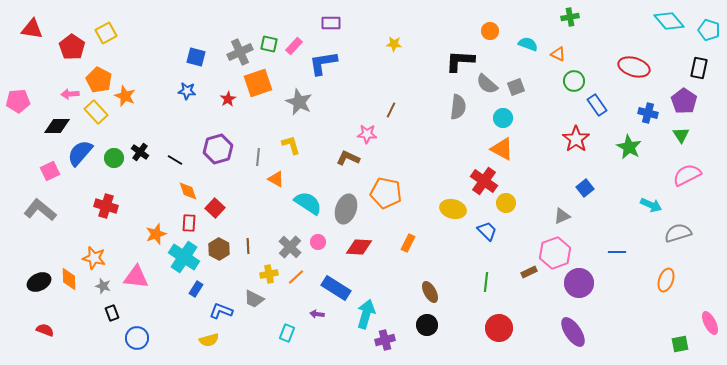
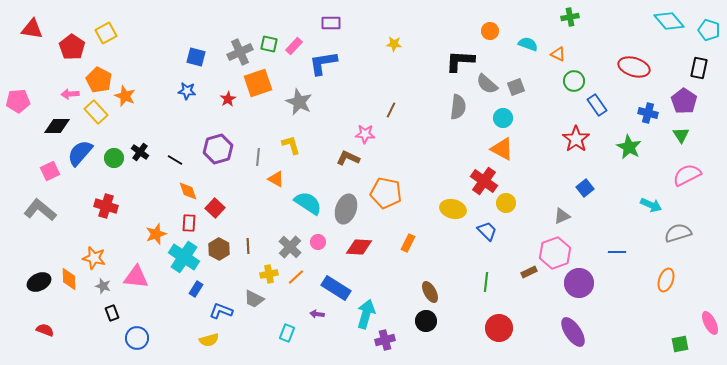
pink star at (367, 134): moved 2 px left
black circle at (427, 325): moved 1 px left, 4 px up
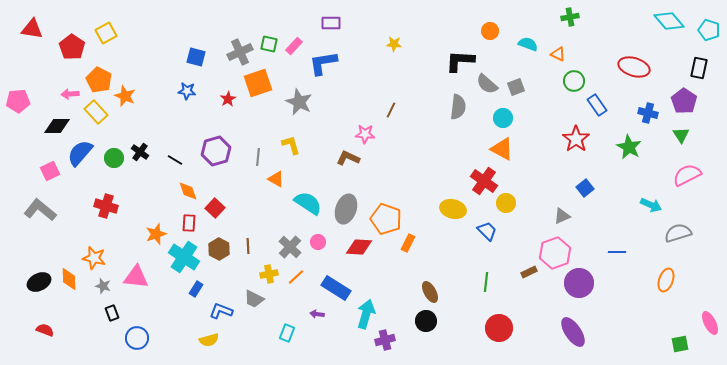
purple hexagon at (218, 149): moved 2 px left, 2 px down
orange pentagon at (386, 193): moved 26 px down; rotated 8 degrees clockwise
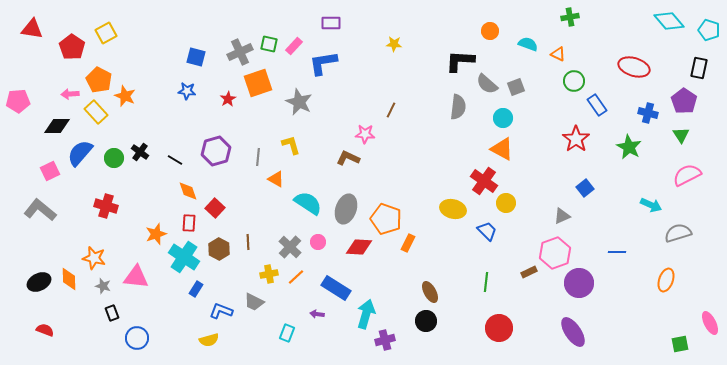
brown line at (248, 246): moved 4 px up
gray trapezoid at (254, 299): moved 3 px down
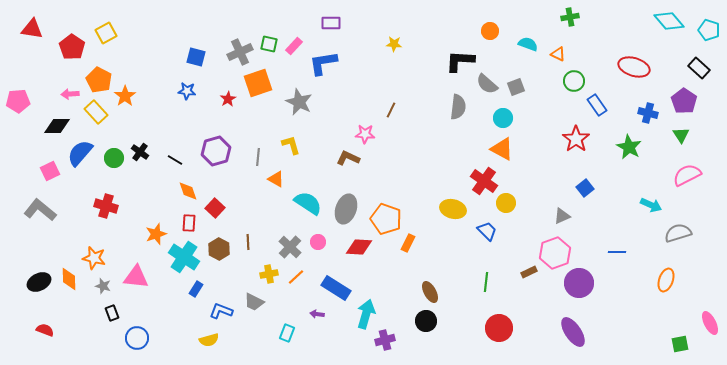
black rectangle at (699, 68): rotated 60 degrees counterclockwise
orange star at (125, 96): rotated 15 degrees clockwise
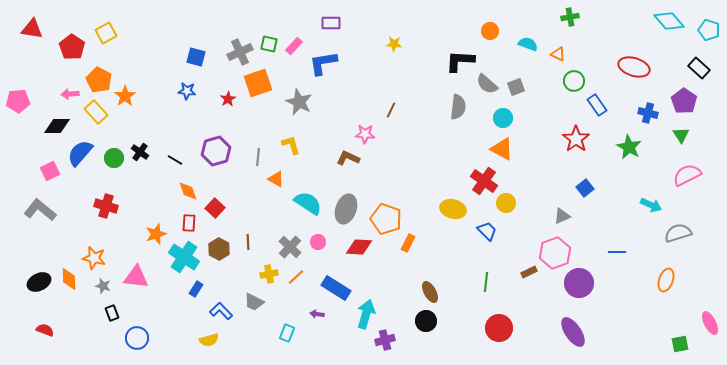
blue L-shape at (221, 311): rotated 25 degrees clockwise
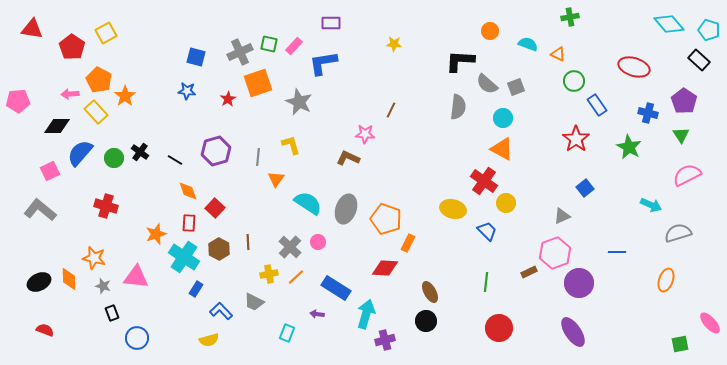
cyan diamond at (669, 21): moved 3 px down
black rectangle at (699, 68): moved 8 px up
orange triangle at (276, 179): rotated 36 degrees clockwise
red diamond at (359, 247): moved 26 px right, 21 px down
pink ellipse at (710, 323): rotated 15 degrees counterclockwise
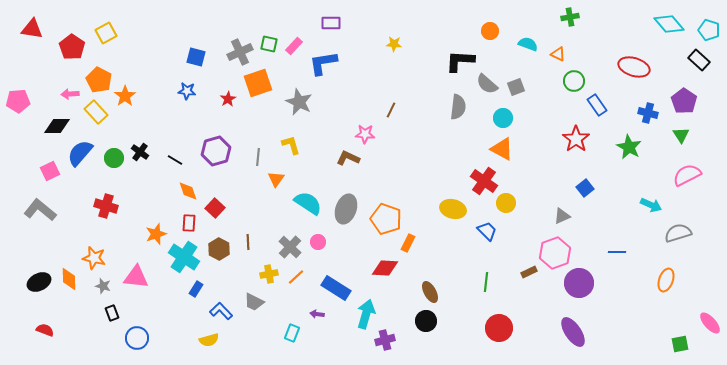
cyan rectangle at (287, 333): moved 5 px right
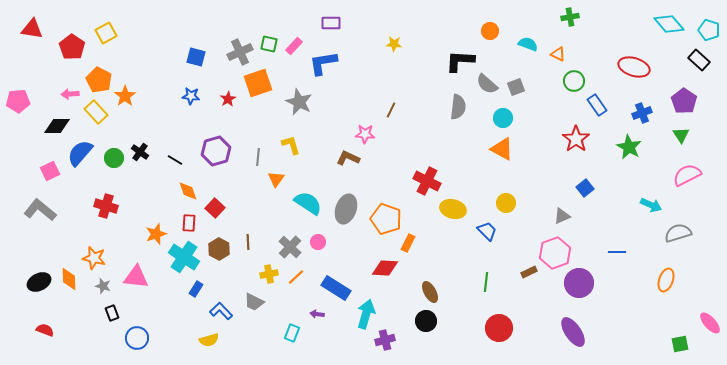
blue star at (187, 91): moved 4 px right, 5 px down
blue cross at (648, 113): moved 6 px left; rotated 36 degrees counterclockwise
red cross at (484, 181): moved 57 px left; rotated 8 degrees counterclockwise
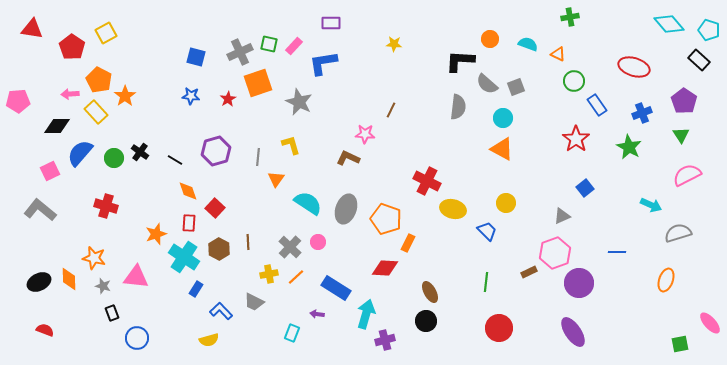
orange circle at (490, 31): moved 8 px down
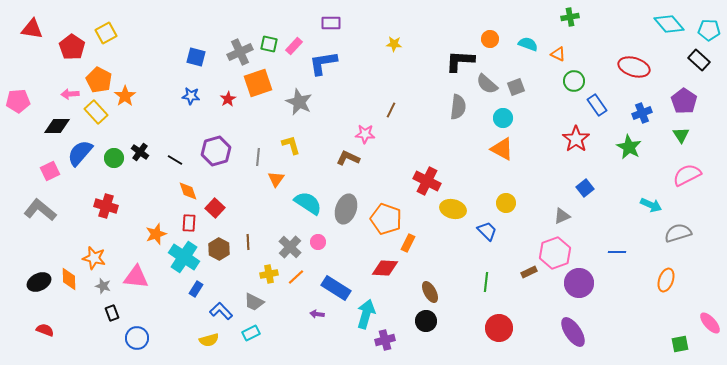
cyan pentagon at (709, 30): rotated 15 degrees counterclockwise
cyan rectangle at (292, 333): moved 41 px left; rotated 42 degrees clockwise
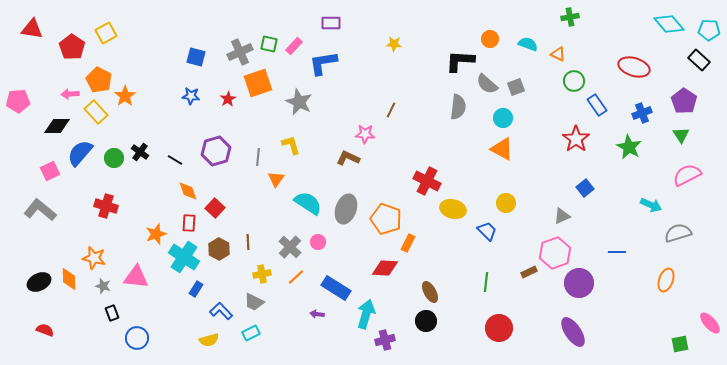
yellow cross at (269, 274): moved 7 px left
